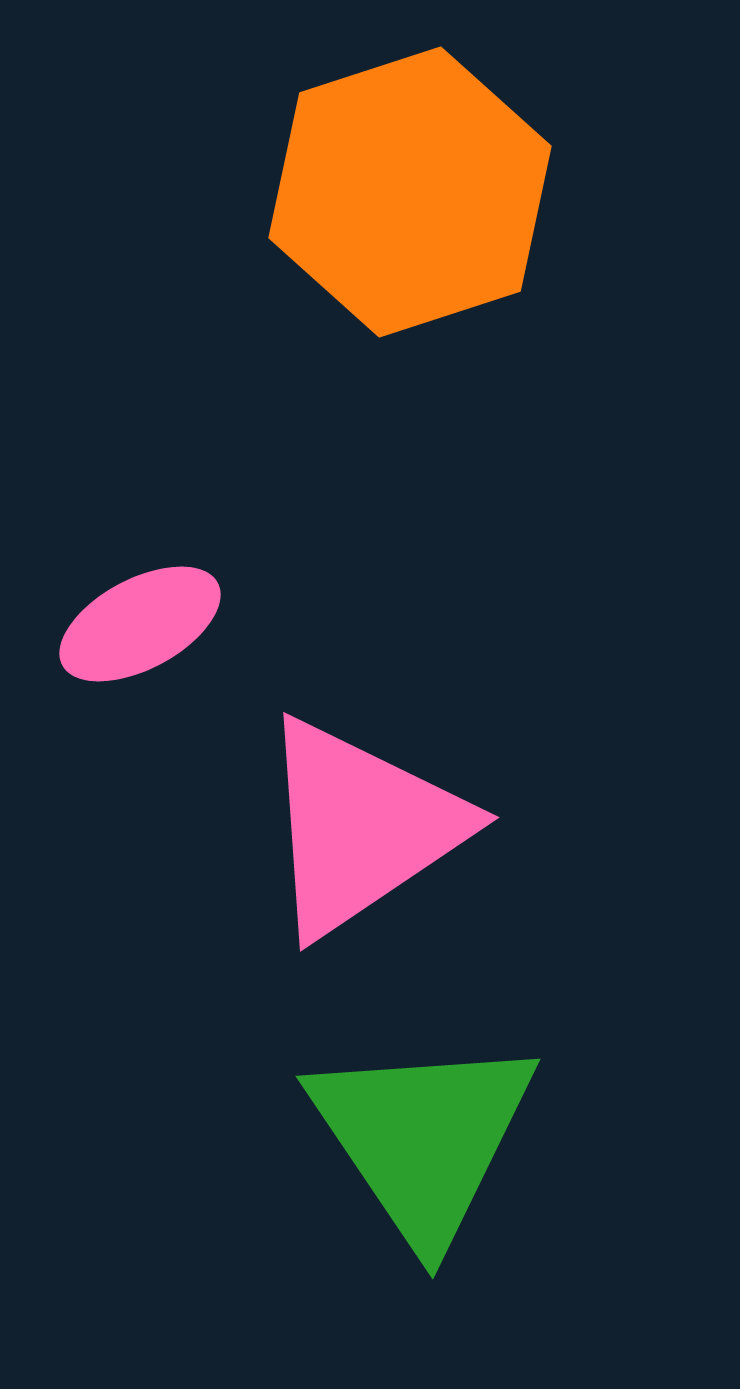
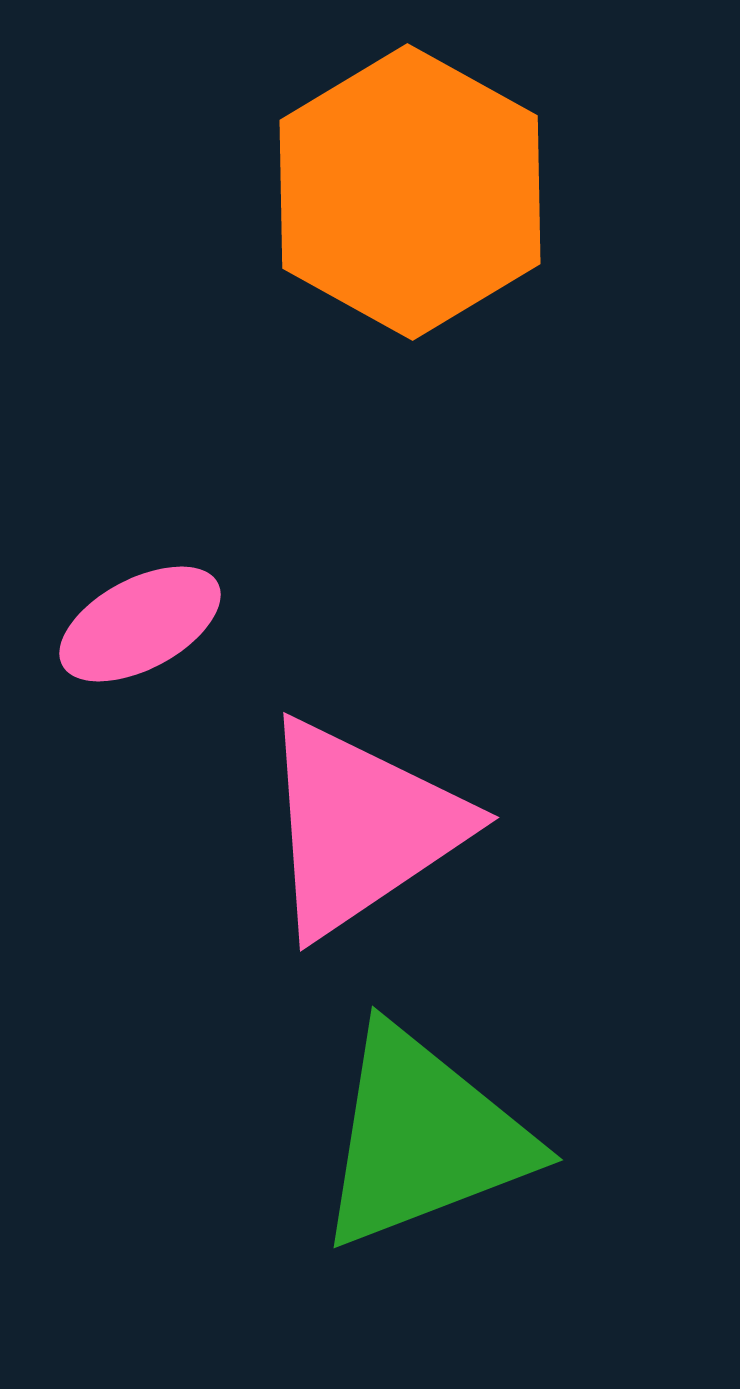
orange hexagon: rotated 13 degrees counterclockwise
green triangle: rotated 43 degrees clockwise
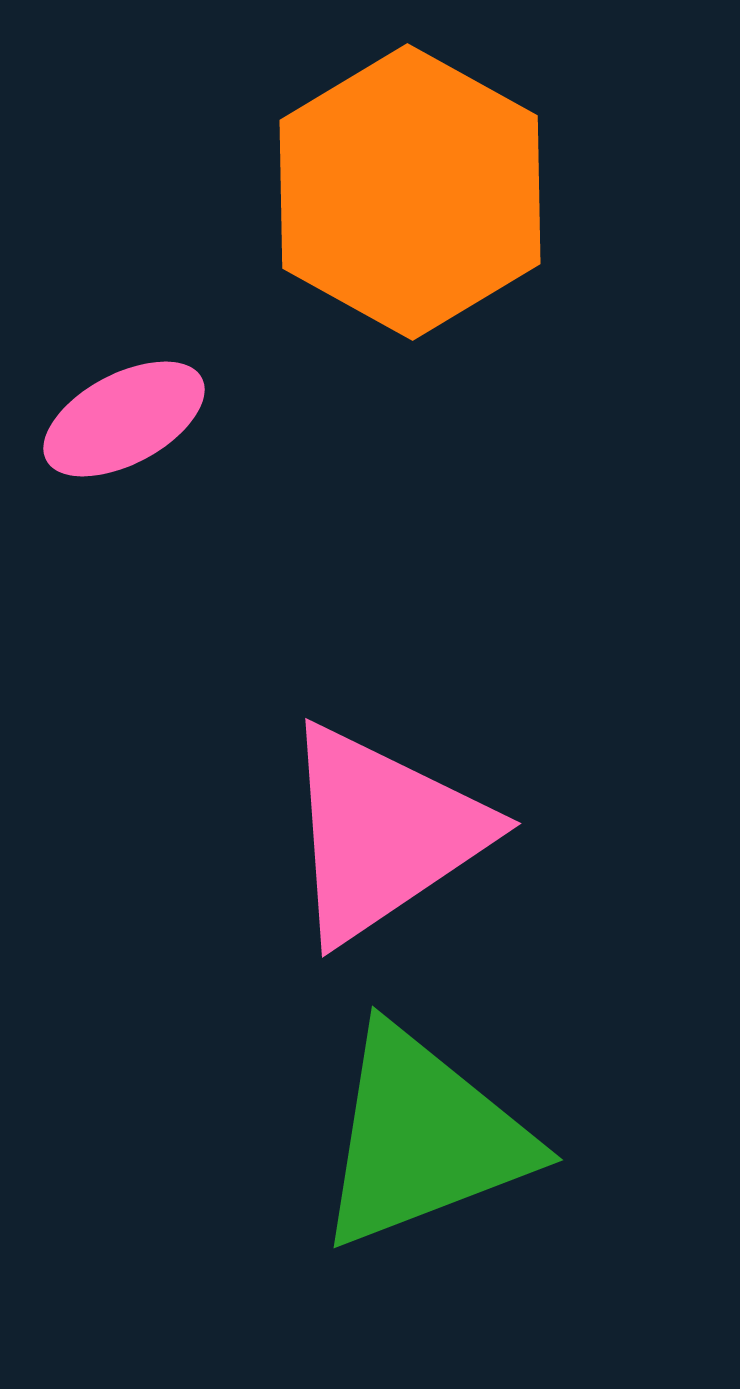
pink ellipse: moved 16 px left, 205 px up
pink triangle: moved 22 px right, 6 px down
